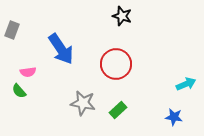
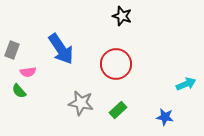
gray rectangle: moved 20 px down
gray star: moved 2 px left
blue star: moved 9 px left
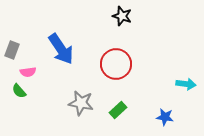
cyan arrow: rotated 30 degrees clockwise
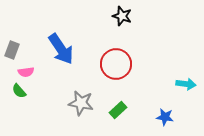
pink semicircle: moved 2 px left
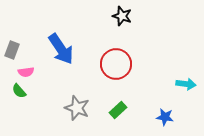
gray star: moved 4 px left, 5 px down; rotated 10 degrees clockwise
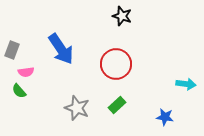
green rectangle: moved 1 px left, 5 px up
